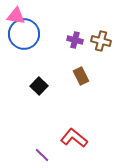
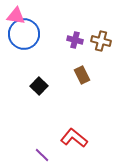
brown rectangle: moved 1 px right, 1 px up
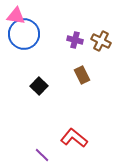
brown cross: rotated 12 degrees clockwise
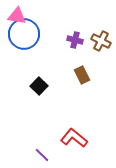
pink triangle: moved 1 px right
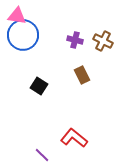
blue circle: moved 1 px left, 1 px down
brown cross: moved 2 px right
black square: rotated 12 degrees counterclockwise
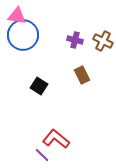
red L-shape: moved 18 px left, 1 px down
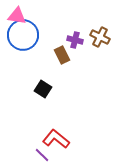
brown cross: moved 3 px left, 4 px up
brown rectangle: moved 20 px left, 20 px up
black square: moved 4 px right, 3 px down
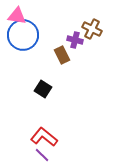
brown cross: moved 8 px left, 8 px up
red L-shape: moved 12 px left, 2 px up
